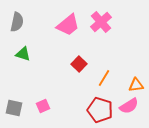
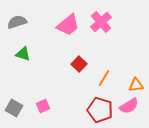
gray semicircle: rotated 120 degrees counterclockwise
gray square: rotated 18 degrees clockwise
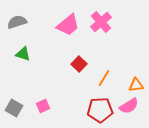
red pentagon: rotated 20 degrees counterclockwise
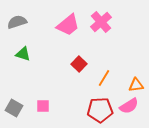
pink square: rotated 24 degrees clockwise
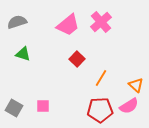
red square: moved 2 px left, 5 px up
orange line: moved 3 px left
orange triangle: rotated 49 degrees clockwise
